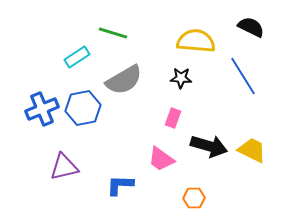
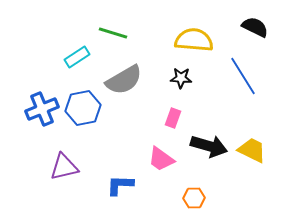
black semicircle: moved 4 px right
yellow semicircle: moved 2 px left, 1 px up
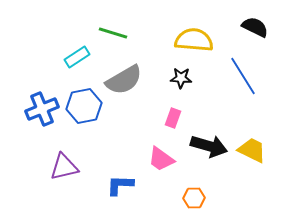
blue hexagon: moved 1 px right, 2 px up
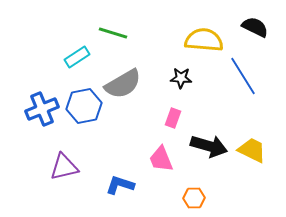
yellow semicircle: moved 10 px right
gray semicircle: moved 1 px left, 4 px down
pink trapezoid: rotated 32 degrees clockwise
blue L-shape: rotated 16 degrees clockwise
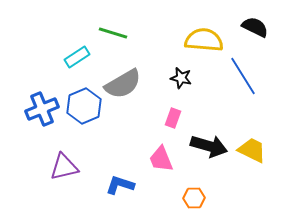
black star: rotated 10 degrees clockwise
blue hexagon: rotated 12 degrees counterclockwise
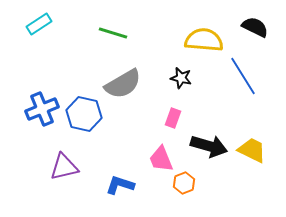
cyan rectangle: moved 38 px left, 33 px up
blue hexagon: moved 8 px down; rotated 24 degrees counterclockwise
orange hexagon: moved 10 px left, 15 px up; rotated 20 degrees counterclockwise
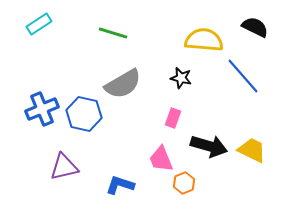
blue line: rotated 9 degrees counterclockwise
